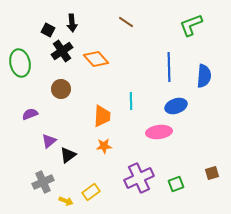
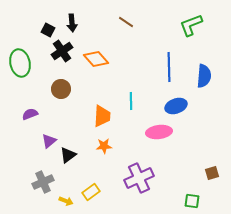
green square: moved 16 px right, 17 px down; rotated 28 degrees clockwise
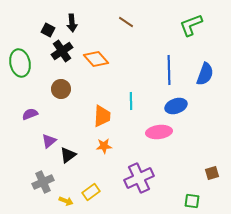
blue line: moved 3 px down
blue semicircle: moved 1 px right, 2 px up; rotated 15 degrees clockwise
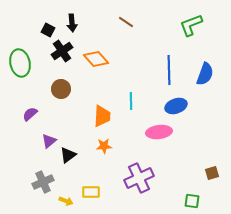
purple semicircle: rotated 21 degrees counterclockwise
yellow rectangle: rotated 36 degrees clockwise
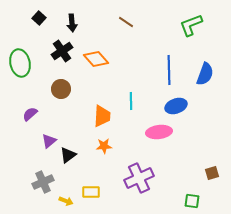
black square: moved 9 px left, 12 px up; rotated 16 degrees clockwise
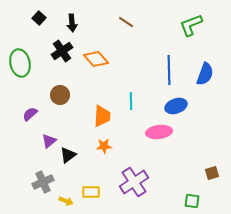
brown circle: moved 1 px left, 6 px down
purple cross: moved 5 px left, 4 px down; rotated 8 degrees counterclockwise
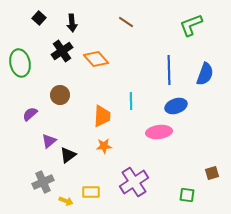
green square: moved 5 px left, 6 px up
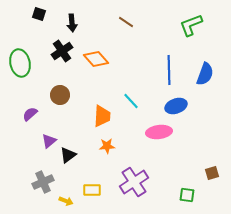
black square: moved 4 px up; rotated 24 degrees counterclockwise
cyan line: rotated 42 degrees counterclockwise
orange star: moved 3 px right
yellow rectangle: moved 1 px right, 2 px up
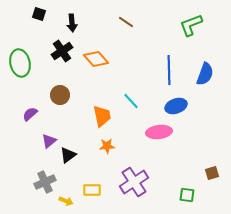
orange trapezoid: rotated 15 degrees counterclockwise
gray cross: moved 2 px right
